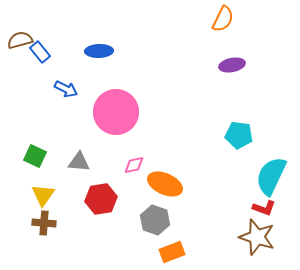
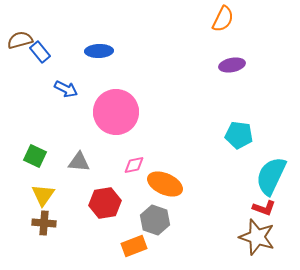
red hexagon: moved 4 px right, 4 px down
orange rectangle: moved 38 px left, 6 px up
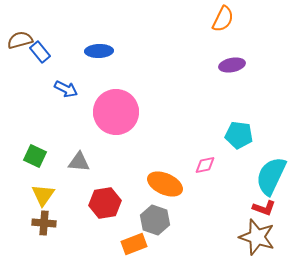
pink diamond: moved 71 px right
orange rectangle: moved 2 px up
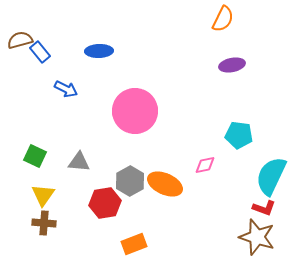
pink circle: moved 19 px right, 1 px up
gray hexagon: moved 25 px left, 39 px up; rotated 12 degrees clockwise
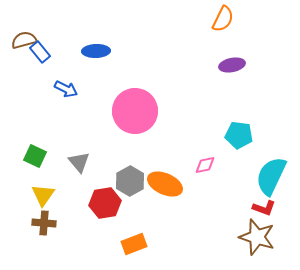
brown semicircle: moved 4 px right
blue ellipse: moved 3 px left
gray triangle: rotated 45 degrees clockwise
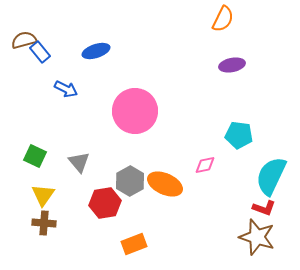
blue ellipse: rotated 16 degrees counterclockwise
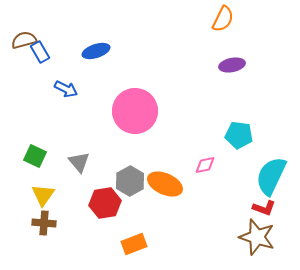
blue rectangle: rotated 10 degrees clockwise
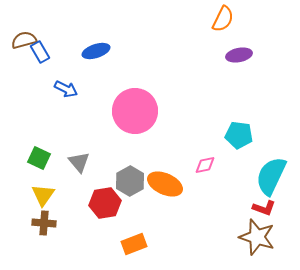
purple ellipse: moved 7 px right, 10 px up
green square: moved 4 px right, 2 px down
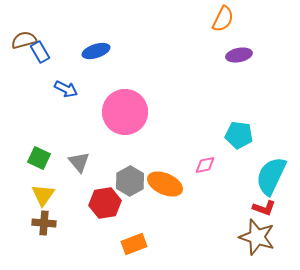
pink circle: moved 10 px left, 1 px down
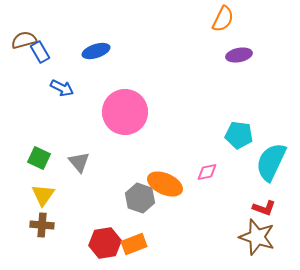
blue arrow: moved 4 px left, 1 px up
pink diamond: moved 2 px right, 7 px down
cyan semicircle: moved 14 px up
gray hexagon: moved 10 px right, 17 px down; rotated 12 degrees counterclockwise
red hexagon: moved 40 px down
brown cross: moved 2 px left, 2 px down
